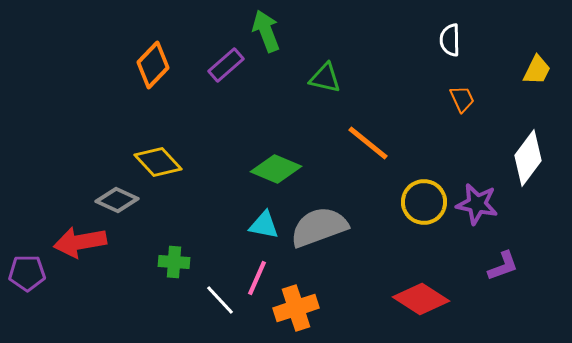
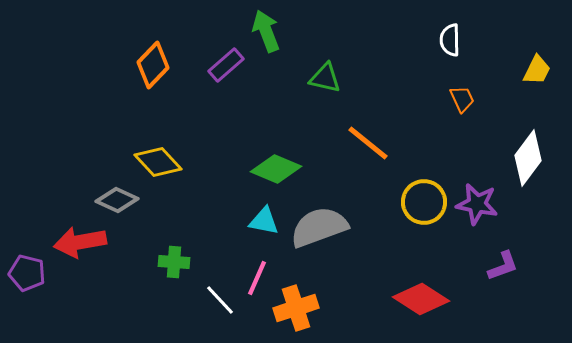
cyan triangle: moved 4 px up
purple pentagon: rotated 15 degrees clockwise
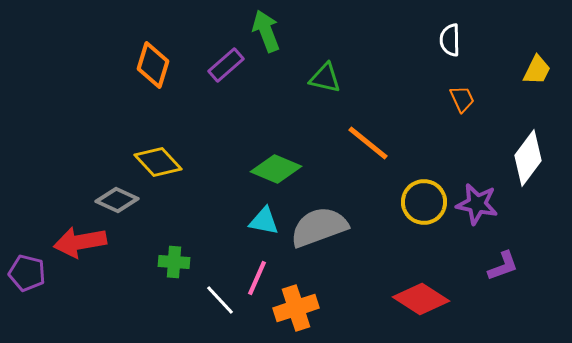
orange diamond: rotated 27 degrees counterclockwise
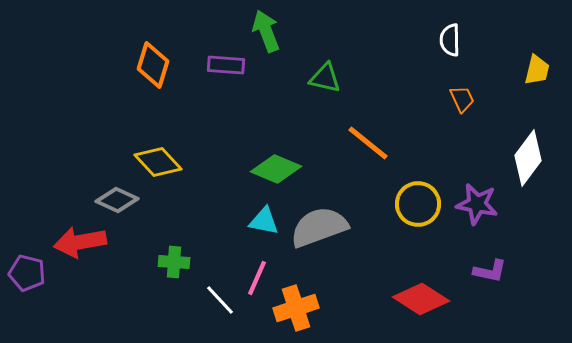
purple rectangle: rotated 45 degrees clockwise
yellow trapezoid: rotated 12 degrees counterclockwise
yellow circle: moved 6 px left, 2 px down
purple L-shape: moved 13 px left, 5 px down; rotated 32 degrees clockwise
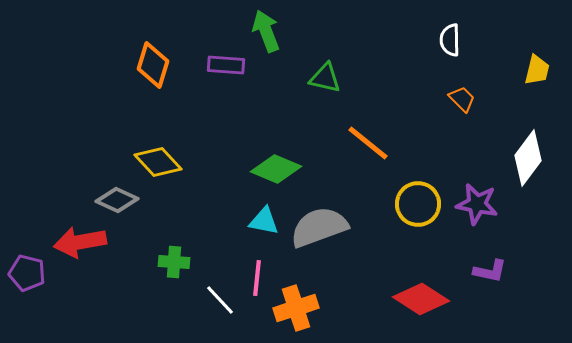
orange trapezoid: rotated 20 degrees counterclockwise
pink line: rotated 18 degrees counterclockwise
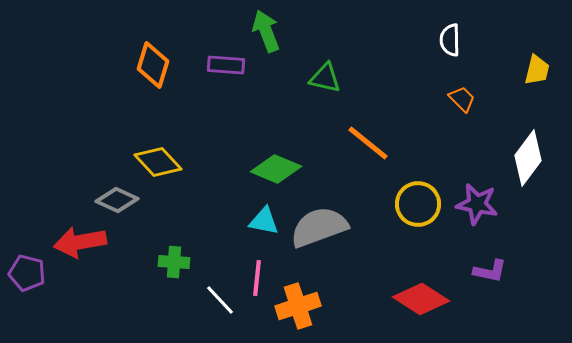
orange cross: moved 2 px right, 2 px up
